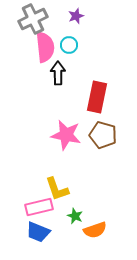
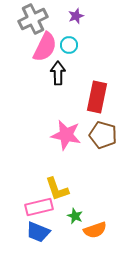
pink semicircle: rotated 32 degrees clockwise
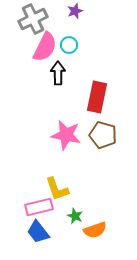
purple star: moved 1 px left, 5 px up
blue trapezoid: rotated 30 degrees clockwise
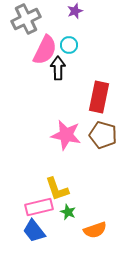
gray cross: moved 7 px left
pink semicircle: moved 3 px down
black arrow: moved 5 px up
red rectangle: moved 2 px right
green star: moved 7 px left, 4 px up
blue trapezoid: moved 4 px left, 1 px up
